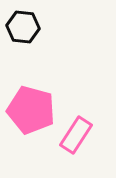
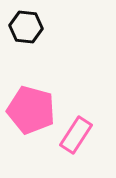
black hexagon: moved 3 px right
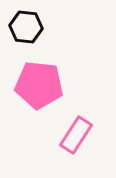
pink pentagon: moved 8 px right, 25 px up; rotated 9 degrees counterclockwise
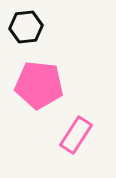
black hexagon: rotated 12 degrees counterclockwise
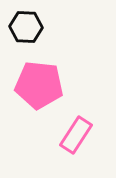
black hexagon: rotated 8 degrees clockwise
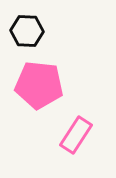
black hexagon: moved 1 px right, 4 px down
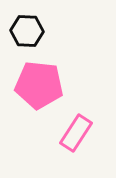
pink rectangle: moved 2 px up
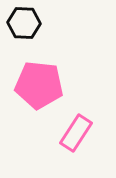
black hexagon: moved 3 px left, 8 px up
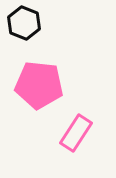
black hexagon: rotated 20 degrees clockwise
